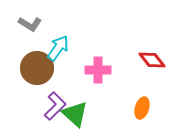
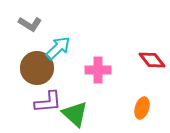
cyan arrow: rotated 12 degrees clockwise
purple L-shape: moved 7 px left, 4 px up; rotated 40 degrees clockwise
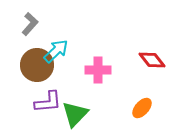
gray L-shape: rotated 80 degrees counterclockwise
cyan arrow: moved 2 px left, 3 px down
brown circle: moved 3 px up
orange ellipse: rotated 25 degrees clockwise
green triangle: rotated 32 degrees clockwise
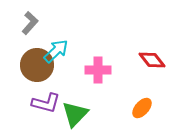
gray L-shape: moved 1 px up
purple L-shape: moved 2 px left, 1 px down; rotated 20 degrees clockwise
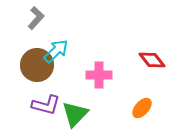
gray L-shape: moved 6 px right, 5 px up
pink cross: moved 1 px right, 5 px down
purple L-shape: moved 2 px down
